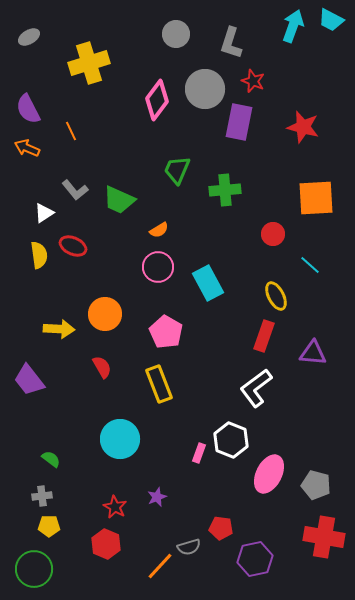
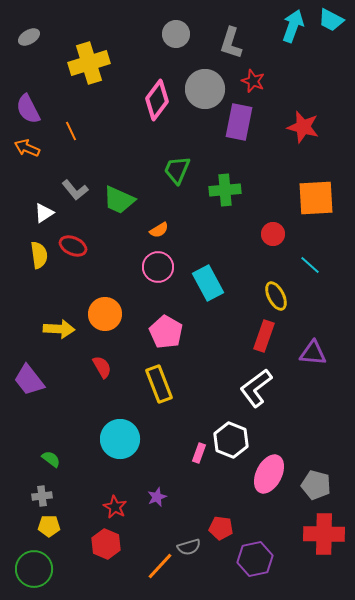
red cross at (324, 537): moved 3 px up; rotated 9 degrees counterclockwise
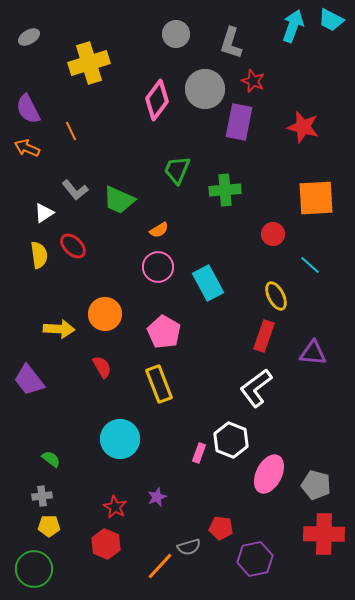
red ellipse at (73, 246): rotated 20 degrees clockwise
pink pentagon at (166, 332): moved 2 px left
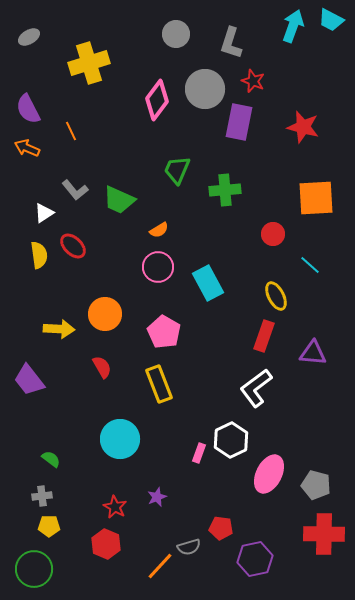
white hexagon at (231, 440): rotated 12 degrees clockwise
